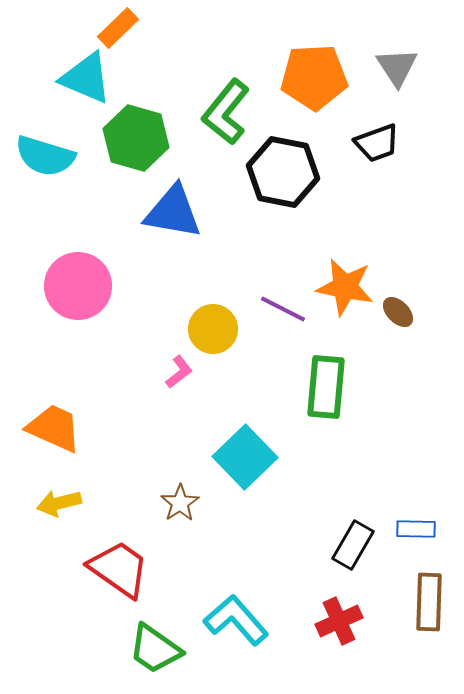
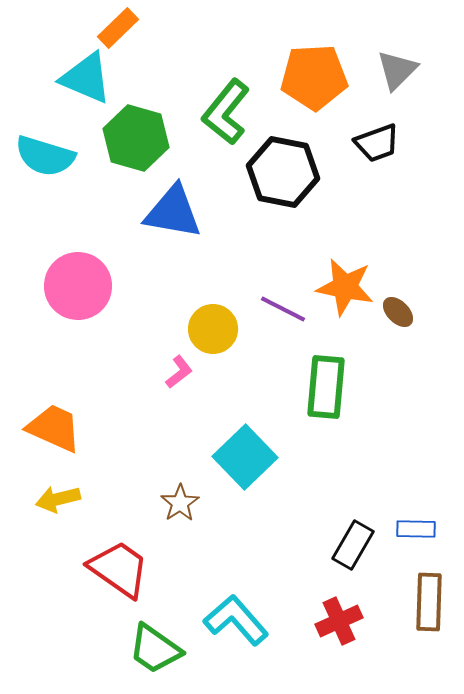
gray triangle: moved 3 px down; rotated 18 degrees clockwise
yellow arrow: moved 1 px left, 4 px up
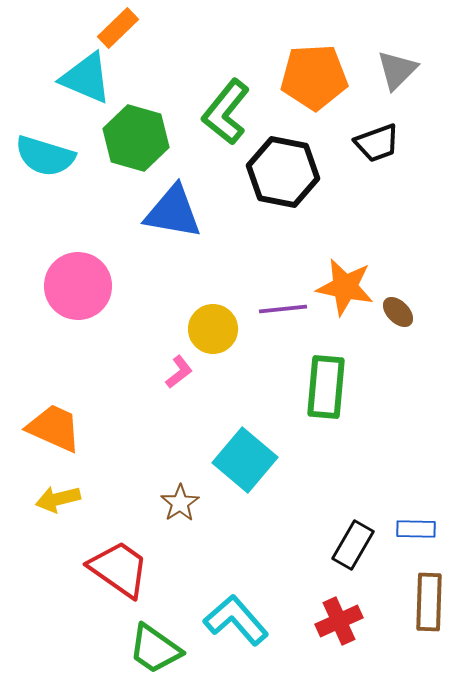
purple line: rotated 33 degrees counterclockwise
cyan square: moved 3 px down; rotated 6 degrees counterclockwise
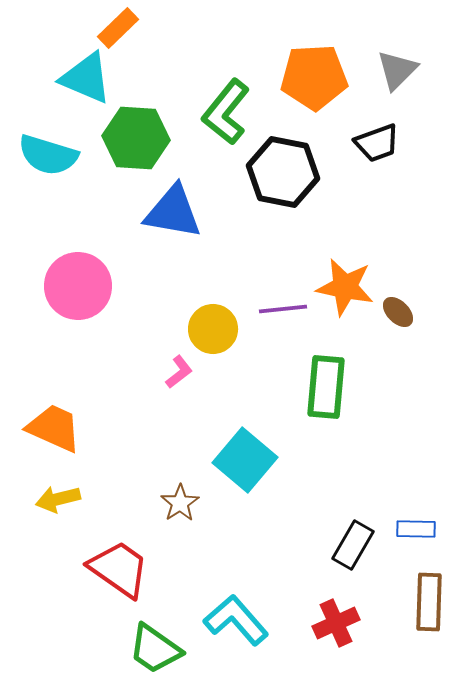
green hexagon: rotated 12 degrees counterclockwise
cyan semicircle: moved 3 px right, 1 px up
red cross: moved 3 px left, 2 px down
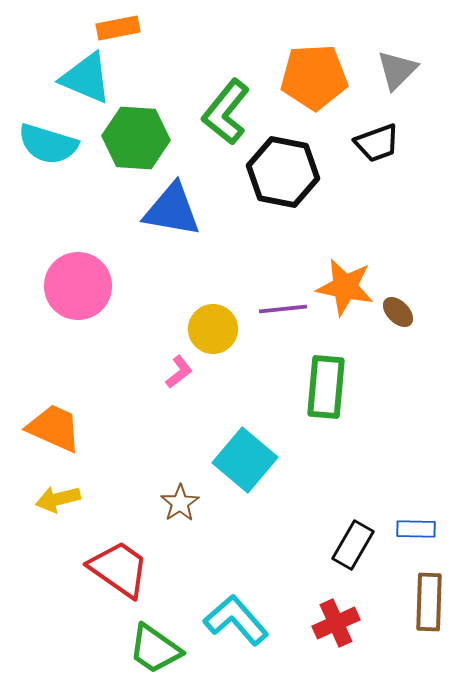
orange rectangle: rotated 33 degrees clockwise
cyan semicircle: moved 11 px up
blue triangle: moved 1 px left, 2 px up
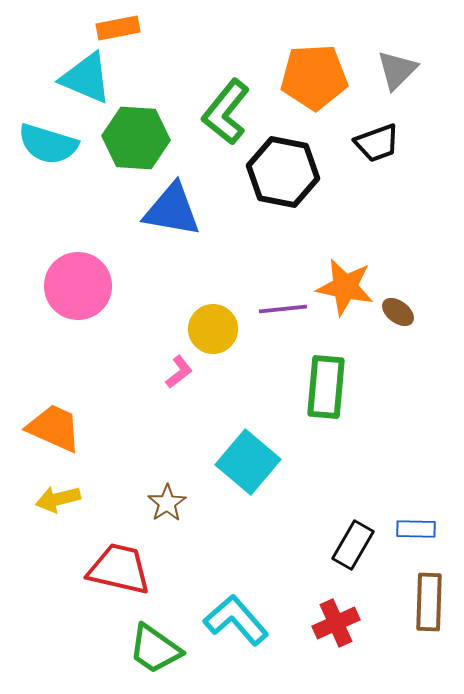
brown ellipse: rotated 8 degrees counterclockwise
cyan square: moved 3 px right, 2 px down
brown star: moved 13 px left
red trapezoid: rotated 22 degrees counterclockwise
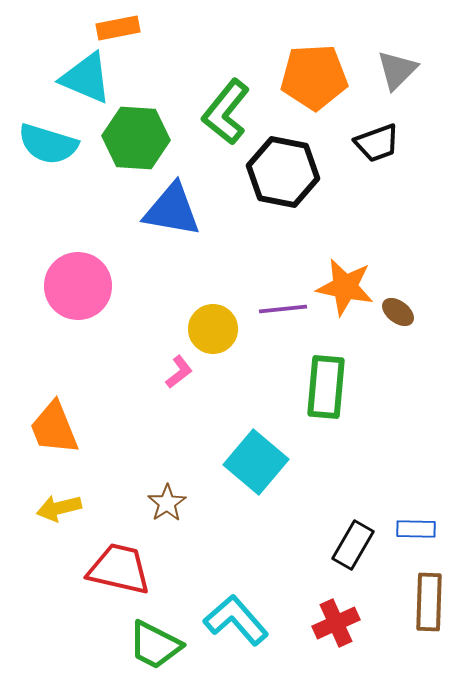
orange trapezoid: rotated 136 degrees counterclockwise
cyan square: moved 8 px right
yellow arrow: moved 1 px right, 9 px down
green trapezoid: moved 4 px up; rotated 8 degrees counterclockwise
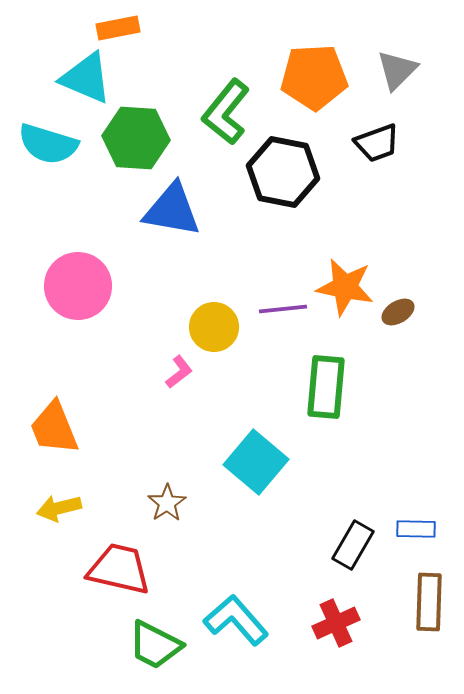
brown ellipse: rotated 68 degrees counterclockwise
yellow circle: moved 1 px right, 2 px up
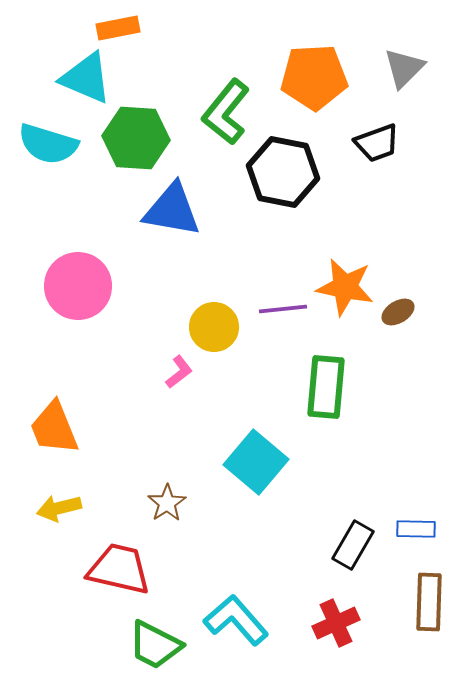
gray triangle: moved 7 px right, 2 px up
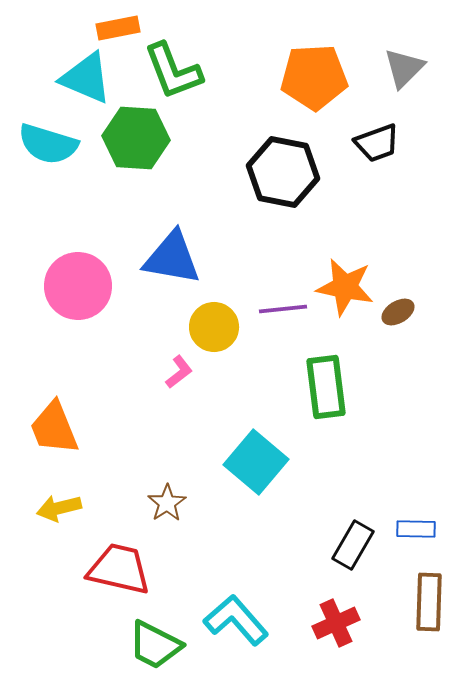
green L-shape: moved 53 px left, 41 px up; rotated 60 degrees counterclockwise
blue triangle: moved 48 px down
green rectangle: rotated 12 degrees counterclockwise
